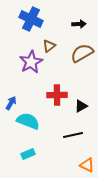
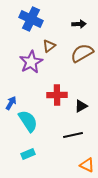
cyan semicircle: rotated 35 degrees clockwise
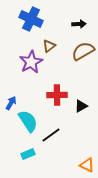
brown semicircle: moved 1 px right, 2 px up
black line: moved 22 px left; rotated 24 degrees counterclockwise
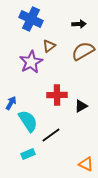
orange triangle: moved 1 px left, 1 px up
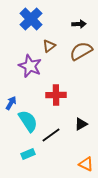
blue cross: rotated 20 degrees clockwise
brown semicircle: moved 2 px left
purple star: moved 1 px left, 4 px down; rotated 20 degrees counterclockwise
red cross: moved 1 px left
black triangle: moved 18 px down
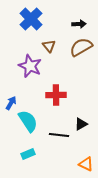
brown triangle: rotated 32 degrees counterclockwise
brown semicircle: moved 4 px up
black line: moved 8 px right; rotated 42 degrees clockwise
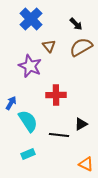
black arrow: moved 3 px left; rotated 48 degrees clockwise
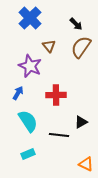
blue cross: moved 1 px left, 1 px up
brown semicircle: rotated 25 degrees counterclockwise
blue arrow: moved 7 px right, 10 px up
black triangle: moved 2 px up
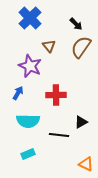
cyan semicircle: rotated 125 degrees clockwise
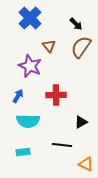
blue arrow: moved 3 px down
black line: moved 3 px right, 10 px down
cyan rectangle: moved 5 px left, 2 px up; rotated 16 degrees clockwise
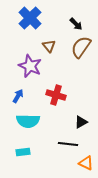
red cross: rotated 18 degrees clockwise
black line: moved 6 px right, 1 px up
orange triangle: moved 1 px up
